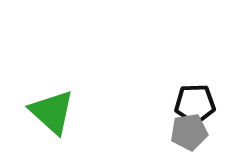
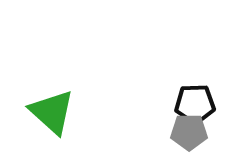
gray pentagon: rotated 9 degrees clockwise
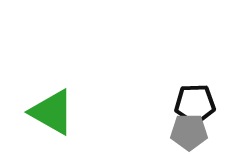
green triangle: rotated 12 degrees counterclockwise
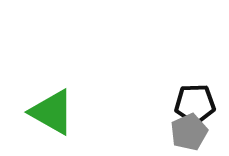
gray pentagon: rotated 24 degrees counterclockwise
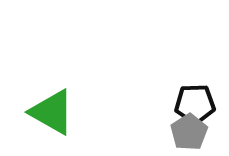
gray pentagon: rotated 9 degrees counterclockwise
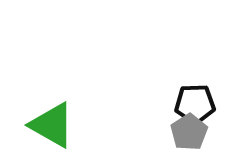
green triangle: moved 13 px down
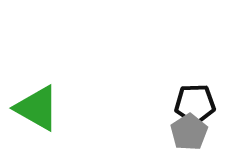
green triangle: moved 15 px left, 17 px up
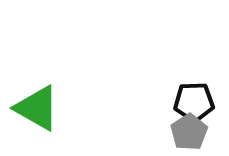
black pentagon: moved 1 px left, 2 px up
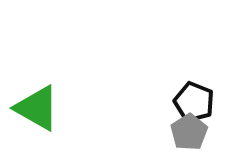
black pentagon: rotated 24 degrees clockwise
